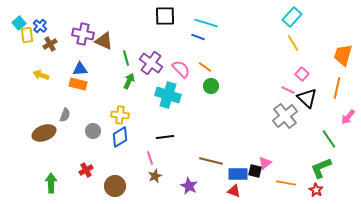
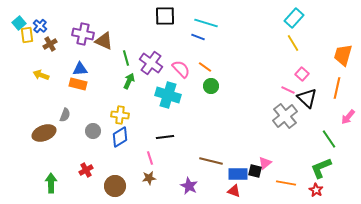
cyan rectangle at (292, 17): moved 2 px right, 1 px down
brown star at (155, 176): moved 6 px left, 2 px down; rotated 16 degrees clockwise
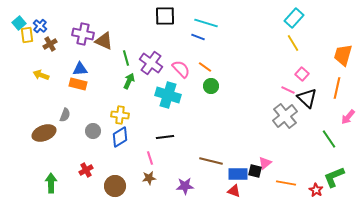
green L-shape at (321, 168): moved 13 px right, 9 px down
purple star at (189, 186): moved 4 px left; rotated 30 degrees counterclockwise
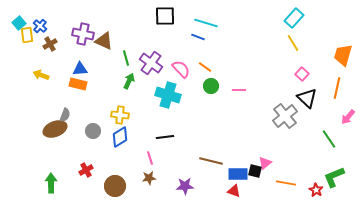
pink line at (288, 90): moved 49 px left; rotated 24 degrees counterclockwise
brown ellipse at (44, 133): moved 11 px right, 4 px up
